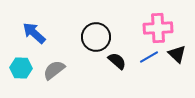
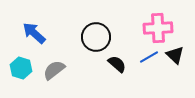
black triangle: moved 2 px left, 1 px down
black semicircle: moved 3 px down
cyan hexagon: rotated 15 degrees clockwise
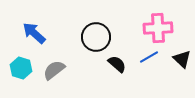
black triangle: moved 7 px right, 4 px down
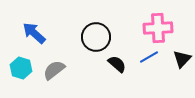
black triangle: rotated 30 degrees clockwise
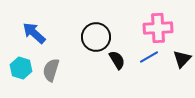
black semicircle: moved 4 px up; rotated 18 degrees clockwise
gray semicircle: moved 3 px left; rotated 35 degrees counterclockwise
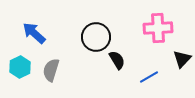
blue line: moved 20 px down
cyan hexagon: moved 1 px left, 1 px up; rotated 15 degrees clockwise
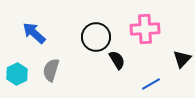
pink cross: moved 13 px left, 1 px down
cyan hexagon: moved 3 px left, 7 px down
blue line: moved 2 px right, 7 px down
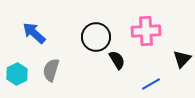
pink cross: moved 1 px right, 2 px down
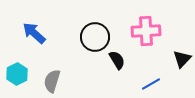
black circle: moved 1 px left
gray semicircle: moved 1 px right, 11 px down
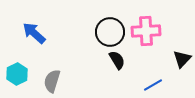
black circle: moved 15 px right, 5 px up
blue line: moved 2 px right, 1 px down
